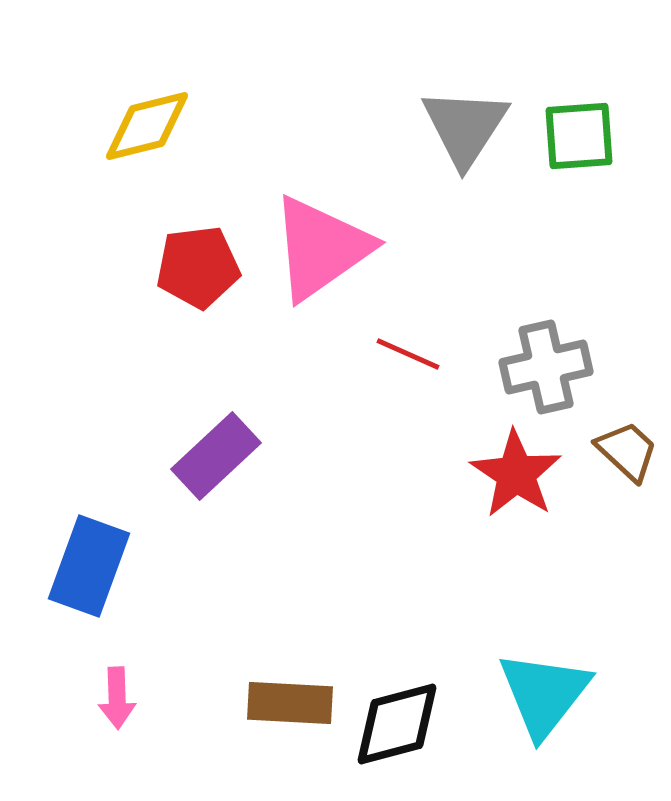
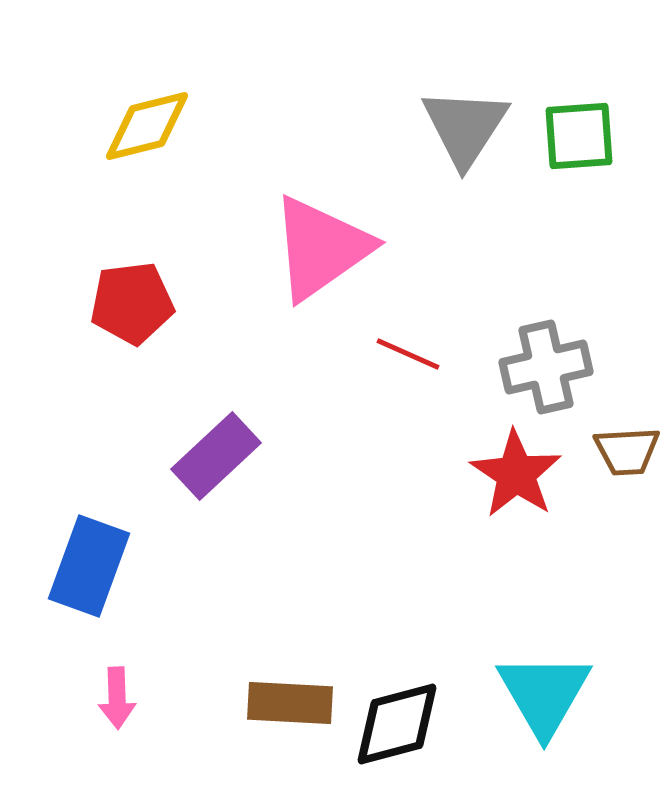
red pentagon: moved 66 px left, 36 px down
brown trapezoid: rotated 134 degrees clockwise
cyan triangle: rotated 8 degrees counterclockwise
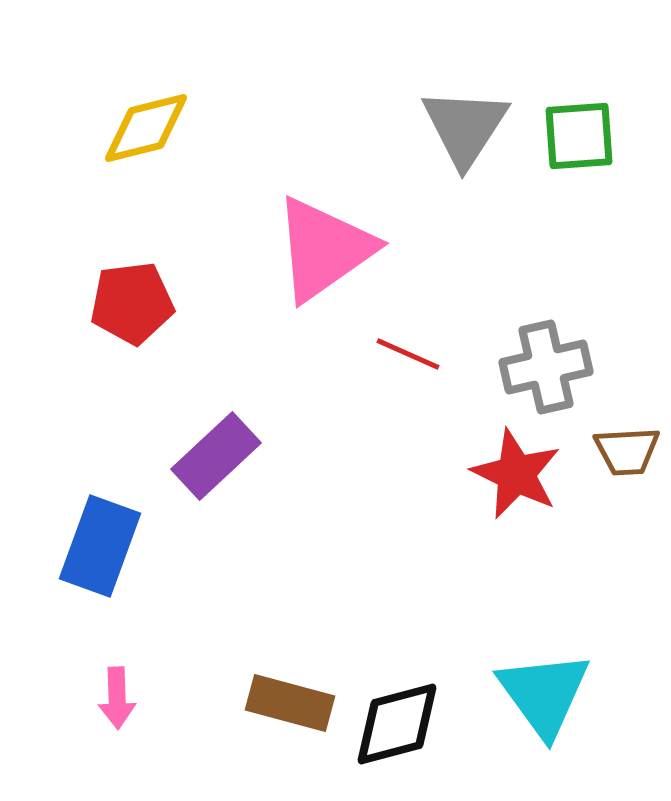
yellow diamond: moved 1 px left, 2 px down
pink triangle: moved 3 px right, 1 px down
red star: rotated 8 degrees counterclockwise
blue rectangle: moved 11 px right, 20 px up
cyan triangle: rotated 6 degrees counterclockwise
brown rectangle: rotated 12 degrees clockwise
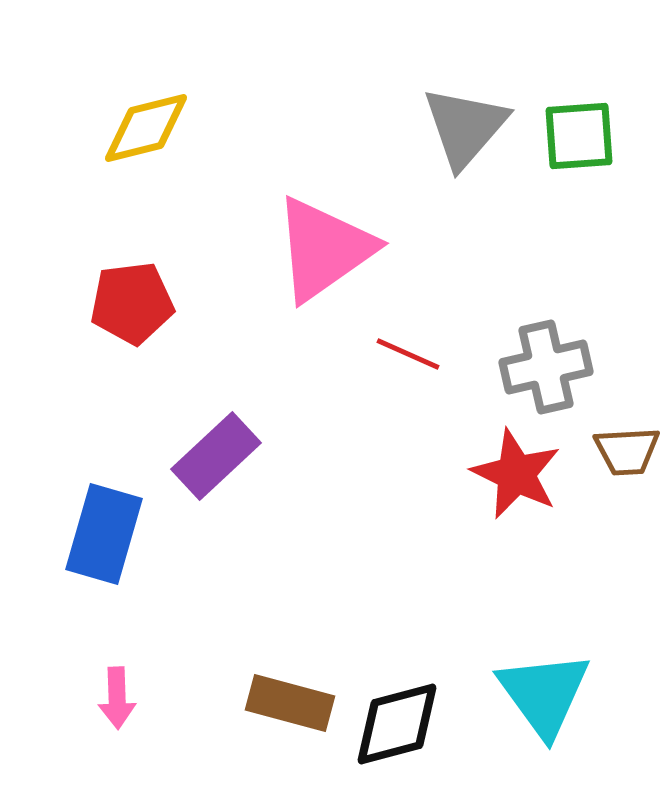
gray triangle: rotated 8 degrees clockwise
blue rectangle: moved 4 px right, 12 px up; rotated 4 degrees counterclockwise
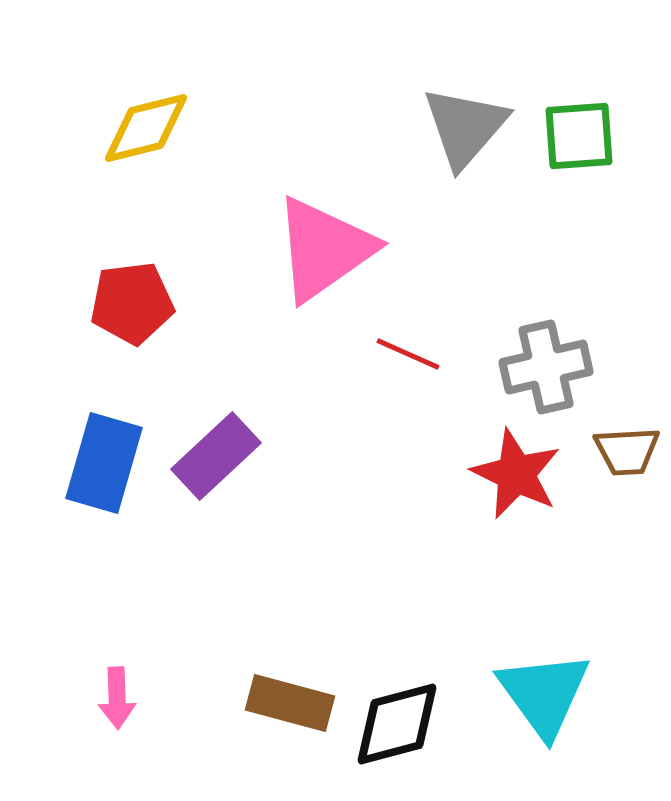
blue rectangle: moved 71 px up
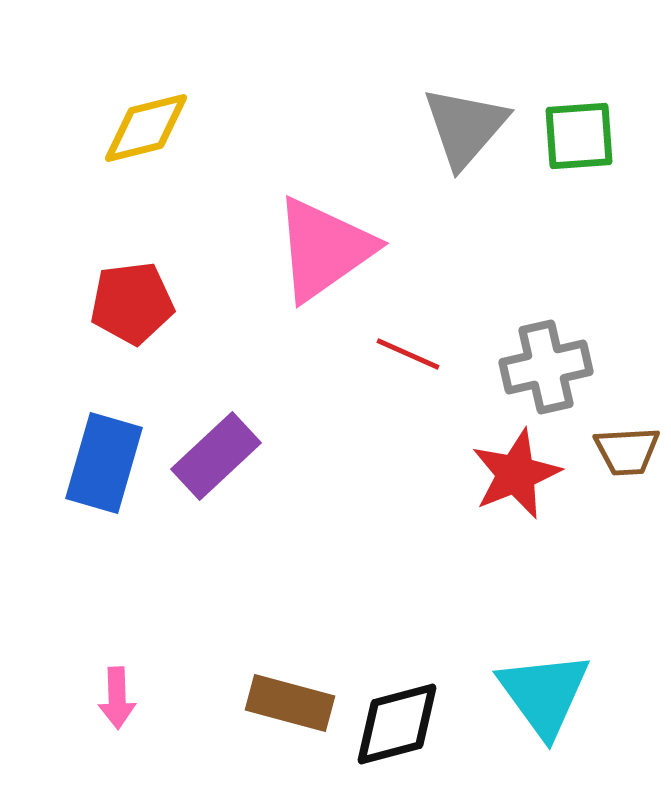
red star: rotated 24 degrees clockwise
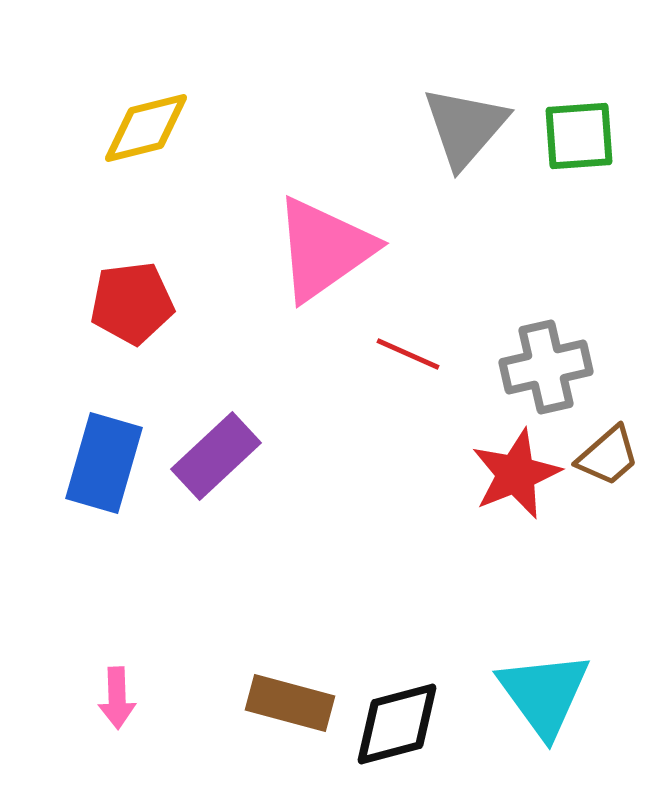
brown trapezoid: moved 19 px left, 5 px down; rotated 38 degrees counterclockwise
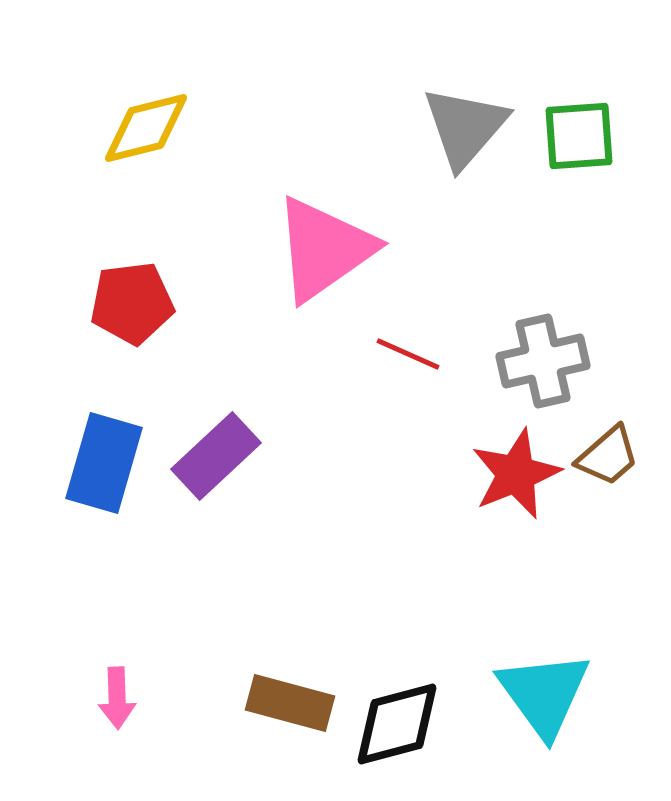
gray cross: moved 3 px left, 6 px up
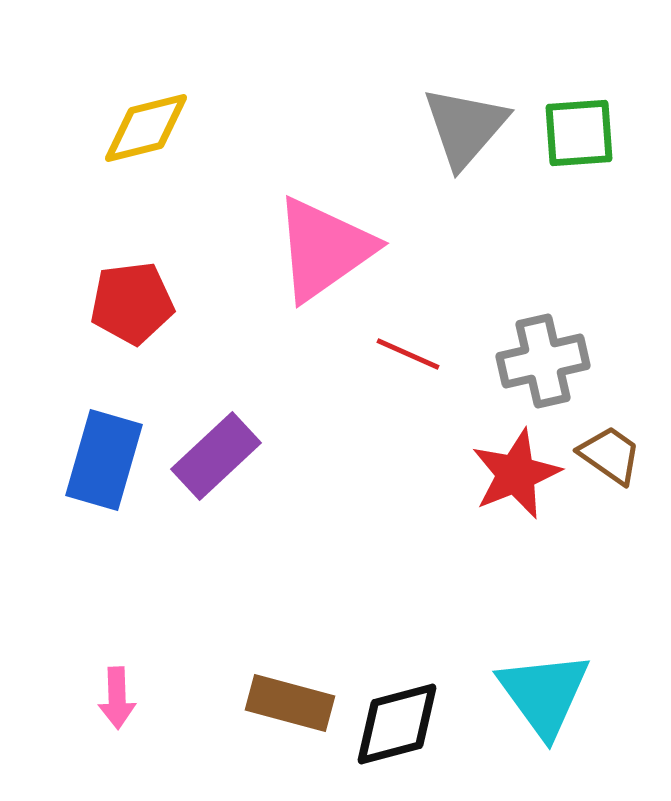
green square: moved 3 px up
brown trapezoid: moved 2 px right, 1 px up; rotated 104 degrees counterclockwise
blue rectangle: moved 3 px up
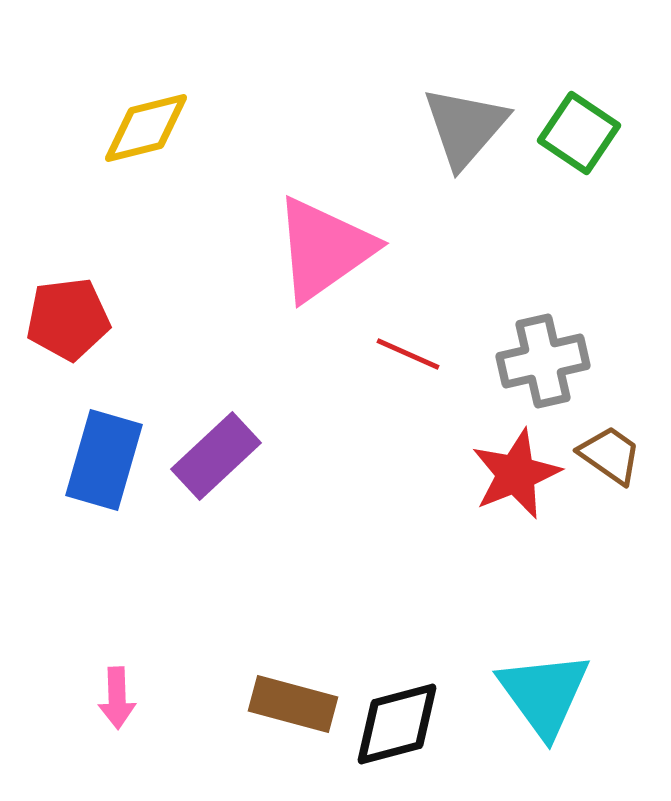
green square: rotated 38 degrees clockwise
red pentagon: moved 64 px left, 16 px down
brown rectangle: moved 3 px right, 1 px down
